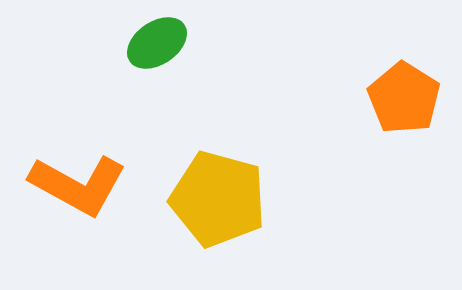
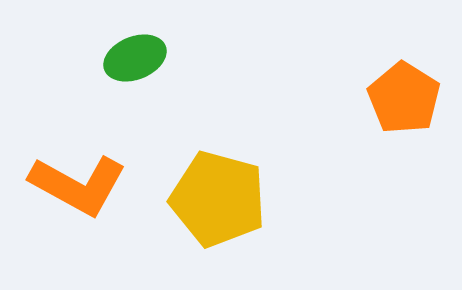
green ellipse: moved 22 px left, 15 px down; rotated 12 degrees clockwise
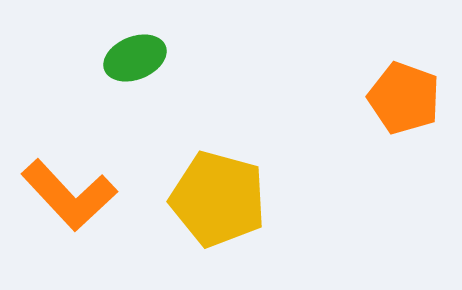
orange pentagon: rotated 12 degrees counterclockwise
orange L-shape: moved 9 px left, 10 px down; rotated 18 degrees clockwise
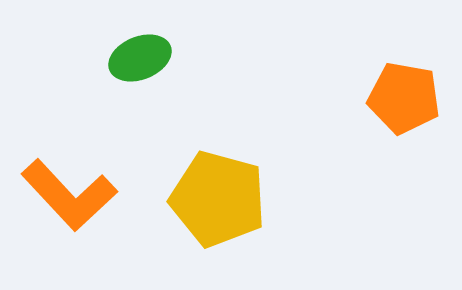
green ellipse: moved 5 px right
orange pentagon: rotated 10 degrees counterclockwise
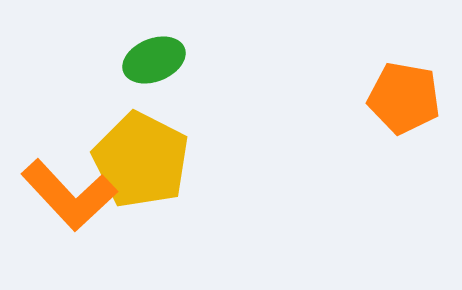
green ellipse: moved 14 px right, 2 px down
yellow pentagon: moved 77 px left, 39 px up; rotated 12 degrees clockwise
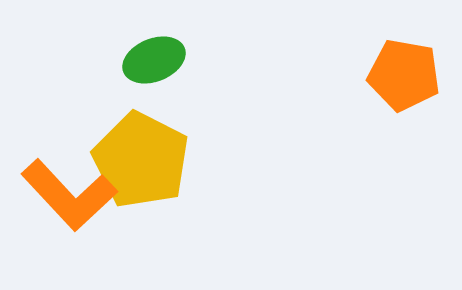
orange pentagon: moved 23 px up
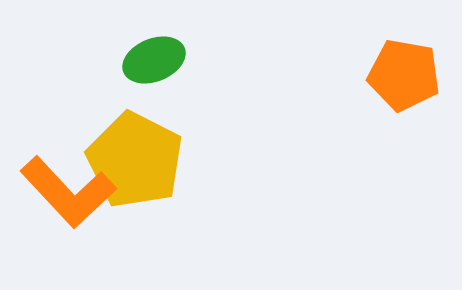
yellow pentagon: moved 6 px left
orange L-shape: moved 1 px left, 3 px up
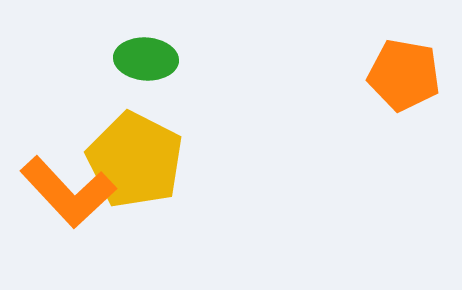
green ellipse: moved 8 px left, 1 px up; rotated 26 degrees clockwise
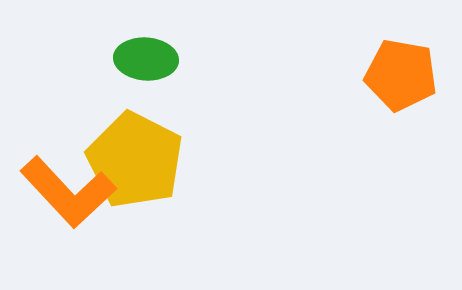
orange pentagon: moved 3 px left
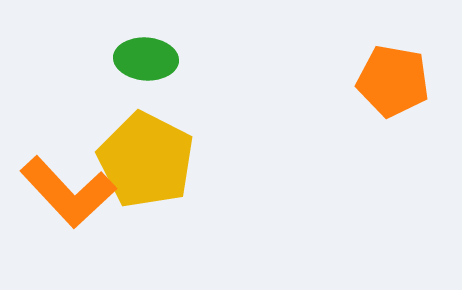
orange pentagon: moved 8 px left, 6 px down
yellow pentagon: moved 11 px right
